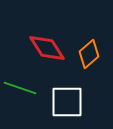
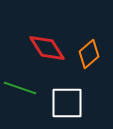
white square: moved 1 px down
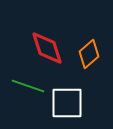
red diamond: rotated 15 degrees clockwise
green line: moved 8 px right, 2 px up
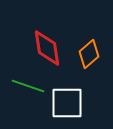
red diamond: rotated 9 degrees clockwise
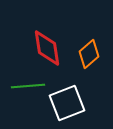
green line: rotated 24 degrees counterclockwise
white square: rotated 21 degrees counterclockwise
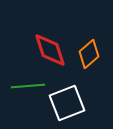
red diamond: moved 3 px right, 2 px down; rotated 9 degrees counterclockwise
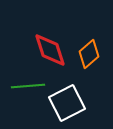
white square: rotated 6 degrees counterclockwise
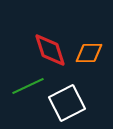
orange diamond: moved 1 px up; rotated 40 degrees clockwise
green line: rotated 20 degrees counterclockwise
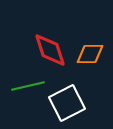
orange diamond: moved 1 px right, 1 px down
green line: rotated 12 degrees clockwise
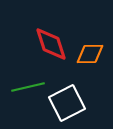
red diamond: moved 1 px right, 6 px up
green line: moved 1 px down
